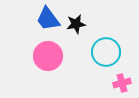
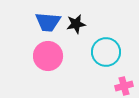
blue trapezoid: moved 3 px down; rotated 48 degrees counterclockwise
pink cross: moved 2 px right, 3 px down
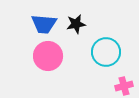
blue trapezoid: moved 4 px left, 2 px down
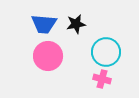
pink cross: moved 22 px left, 7 px up; rotated 30 degrees clockwise
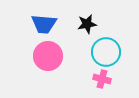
black star: moved 11 px right
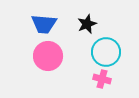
black star: rotated 12 degrees counterclockwise
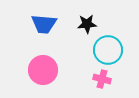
black star: rotated 18 degrees clockwise
cyan circle: moved 2 px right, 2 px up
pink circle: moved 5 px left, 14 px down
